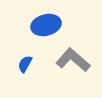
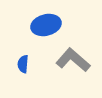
blue semicircle: moved 2 px left; rotated 24 degrees counterclockwise
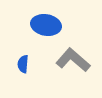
blue ellipse: rotated 24 degrees clockwise
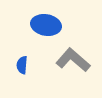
blue semicircle: moved 1 px left, 1 px down
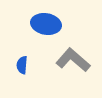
blue ellipse: moved 1 px up
